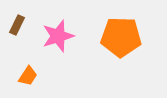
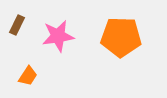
pink star: rotated 8 degrees clockwise
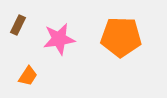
brown rectangle: moved 1 px right
pink star: moved 1 px right, 3 px down
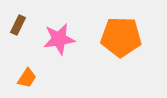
orange trapezoid: moved 1 px left, 2 px down
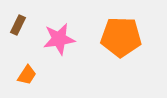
orange trapezoid: moved 3 px up
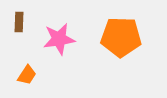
brown rectangle: moved 1 px right, 3 px up; rotated 24 degrees counterclockwise
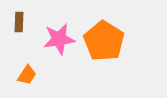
orange pentagon: moved 17 px left, 4 px down; rotated 30 degrees clockwise
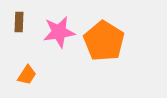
pink star: moved 7 px up
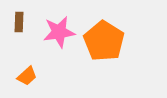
orange trapezoid: moved 1 px down; rotated 15 degrees clockwise
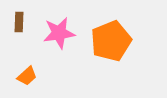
pink star: moved 1 px down
orange pentagon: moved 7 px right; rotated 18 degrees clockwise
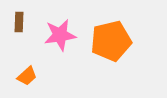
pink star: moved 1 px right, 2 px down
orange pentagon: rotated 9 degrees clockwise
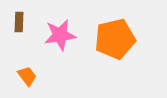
orange pentagon: moved 4 px right, 2 px up
orange trapezoid: rotated 85 degrees counterclockwise
